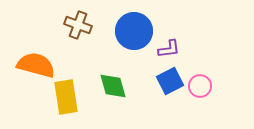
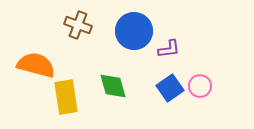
blue square: moved 7 px down; rotated 8 degrees counterclockwise
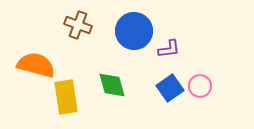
green diamond: moved 1 px left, 1 px up
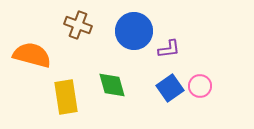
orange semicircle: moved 4 px left, 10 px up
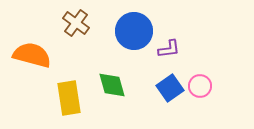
brown cross: moved 2 px left, 2 px up; rotated 16 degrees clockwise
yellow rectangle: moved 3 px right, 1 px down
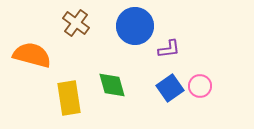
blue circle: moved 1 px right, 5 px up
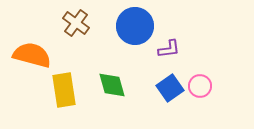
yellow rectangle: moved 5 px left, 8 px up
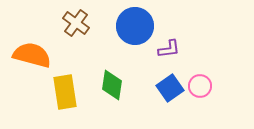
green diamond: rotated 24 degrees clockwise
yellow rectangle: moved 1 px right, 2 px down
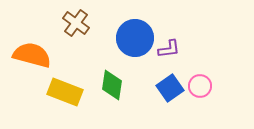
blue circle: moved 12 px down
yellow rectangle: rotated 60 degrees counterclockwise
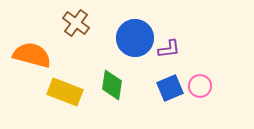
blue square: rotated 12 degrees clockwise
